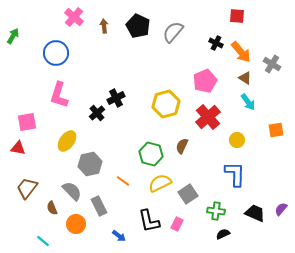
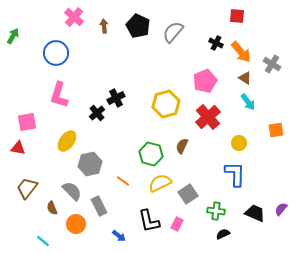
yellow circle at (237, 140): moved 2 px right, 3 px down
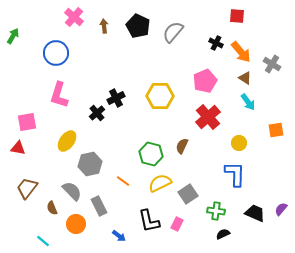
yellow hexagon at (166, 104): moved 6 px left, 8 px up; rotated 16 degrees clockwise
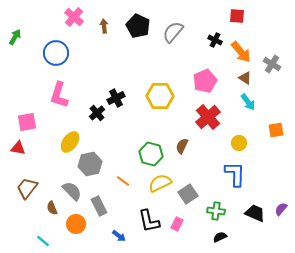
green arrow at (13, 36): moved 2 px right, 1 px down
black cross at (216, 43): moved 1 px left, 3 px up
yellow ellipse at (67, 141): moved 3 px right, 1 px down
black semicircle at (223, 234): moved 3 px left, 3 px down
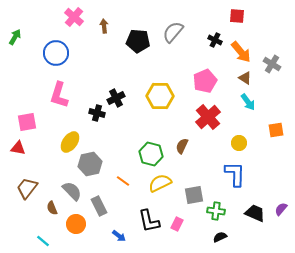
black pentagon at (138, 26): moved 15 px down; rotated 20 degrees counterclockwise
black cross at (97, 113): rotated 35 degrees counterclockwise
gray square at (188, 194): moved 6 px right, 1 px down; rotated 24 degrees clockwise
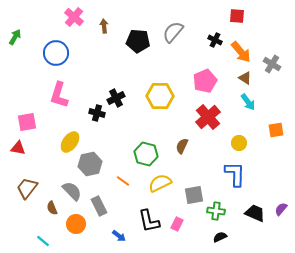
green hexagon at (151, 154): moved 5 px left
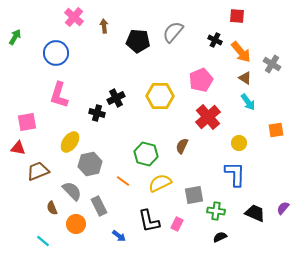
pink pentagon at (205, 81): moved 4 px left, 1 px up
brown trapezoid at (27, 188): moved 11 px right, 17 px up; rotated 30 degrees clockwise
purple semicircle at (281, 209): moved 2 px right, 1 px up
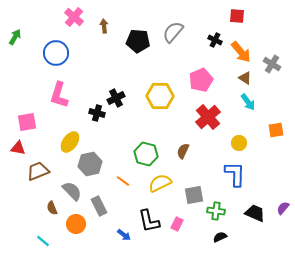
brown semicircle at (182, 146): moved 1 px right, 5 px down
blue arrow at (119, 236): moved 5 px right, 1 px up
